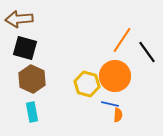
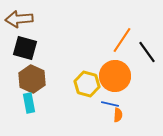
cyan rectangle: moved 3 px left, 9 px up
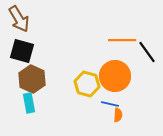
brown arrow: rotated 116 degrees counterclockwise
orange line: rotated 56 degrees clockwise
black square: moved 3 px left, 3 px down
